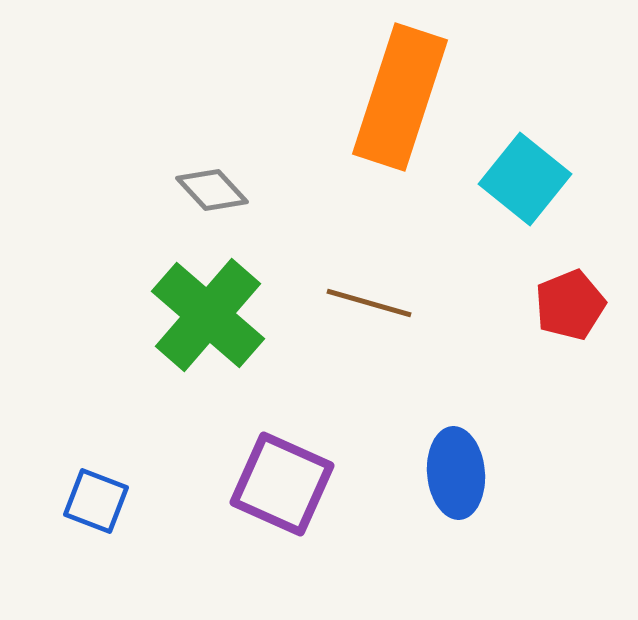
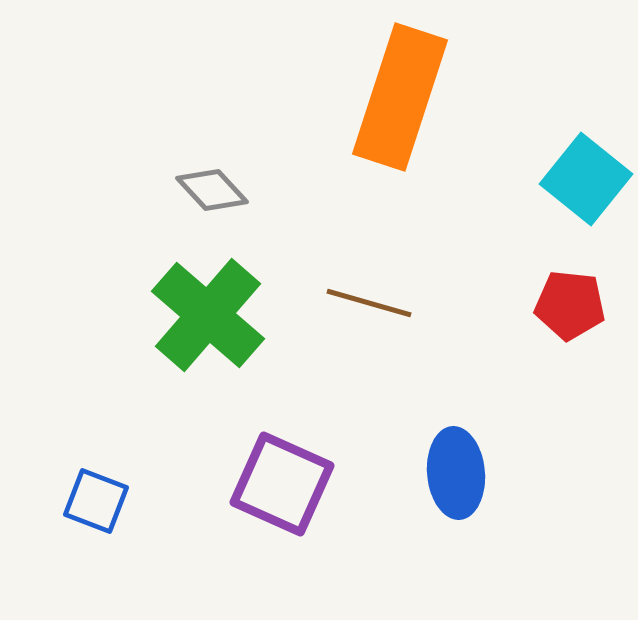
cyan square: moved 61 px right
red pentagon: rotated 28 degrees clockwise
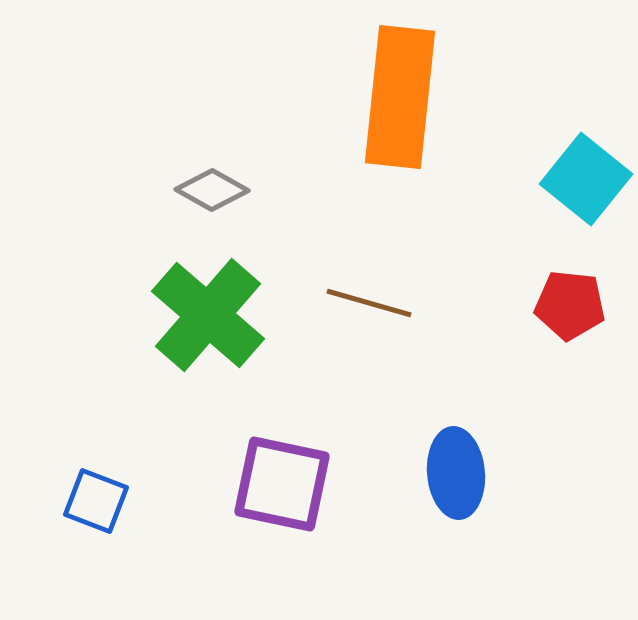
orange rectangle: rotated 12 degrees counterclockwise
gray diamond: rotated 18 degrees counterclockwise
purple square: rotated 12 degrees counterclockwise
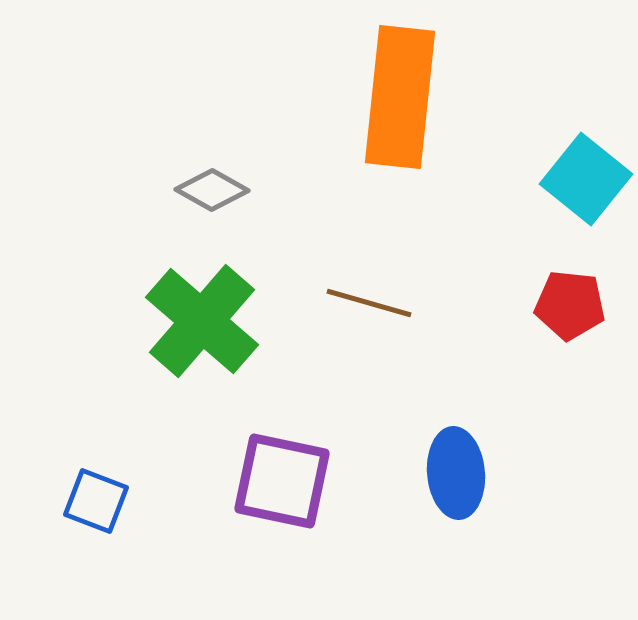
green cross: moved 6 px left, 6 px down
purple square: moved 3 px up
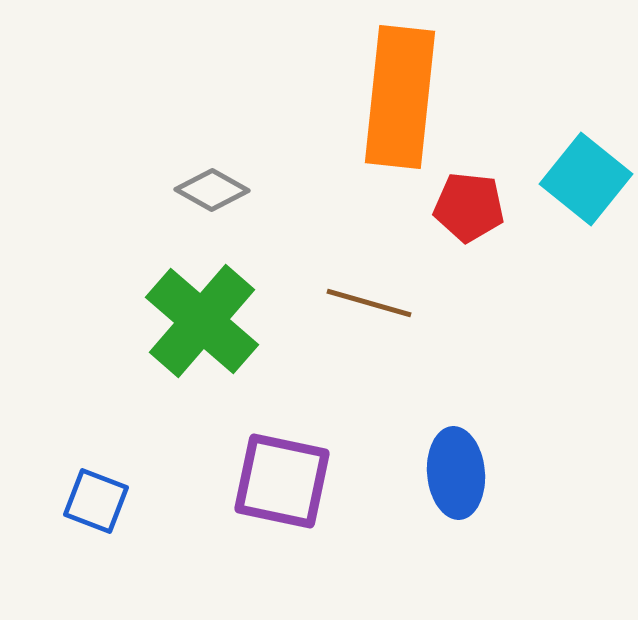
red pentagon: moved 101 px left, 98 px up
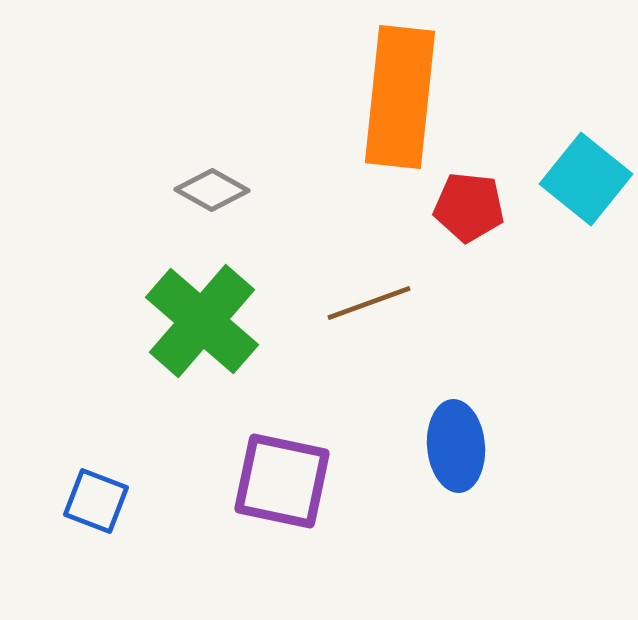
brown line: rotated 36 degrees counterclockwise
blue ellipse: moved 27 px up
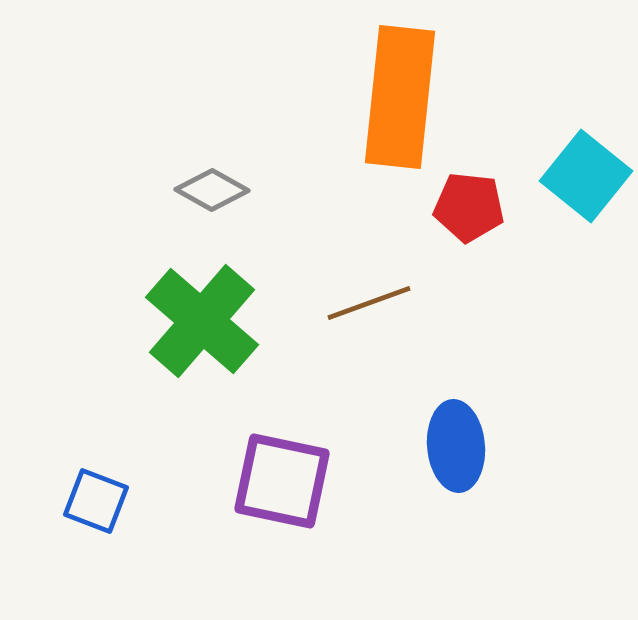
cyan square: moved 3 px up
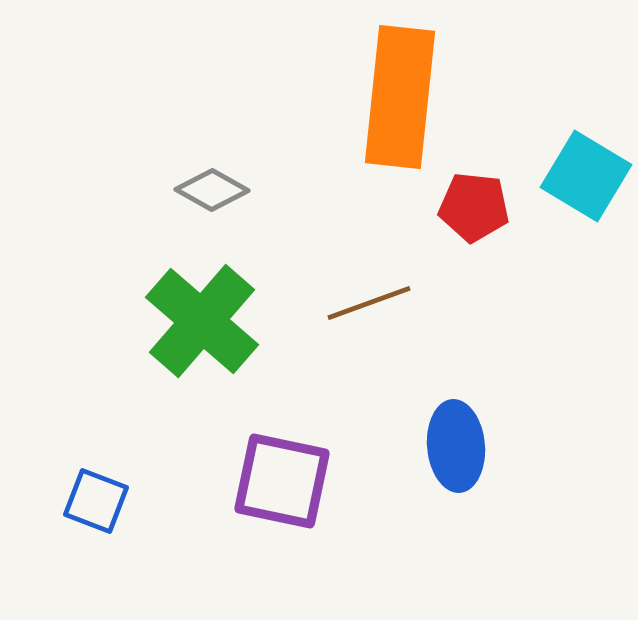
cyan square: rotated 8 degrees counterclockwise
red pentagon: moved 5 px right
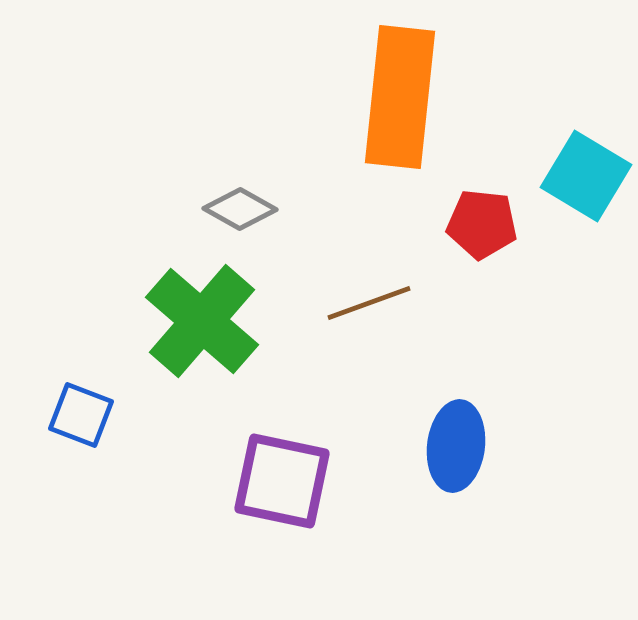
gray diamond: moved 28 px right, 19 px down
red pentagon: moved 8 px right, 17 px down
blue ellipse: rotated 12 degrees clockwise
blue square: moved 15 px left, 86 px up
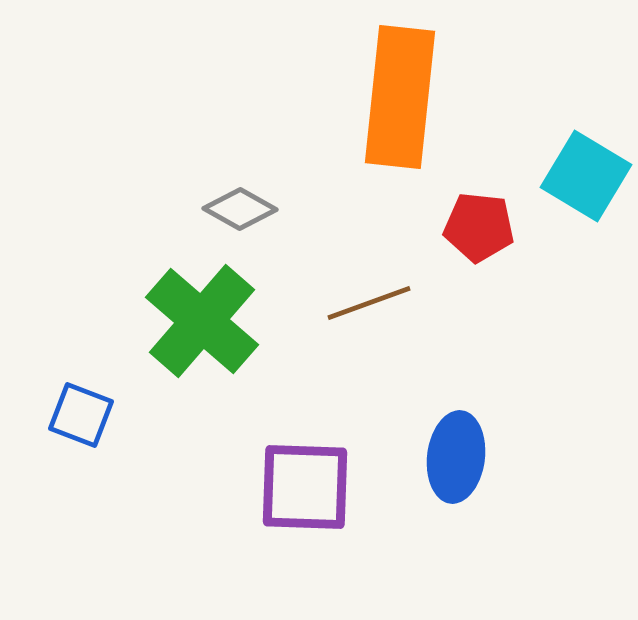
red pentagon: moved 3 px left, 3 px down
blue ellipse: moved 11 px down
purple square: moved 23 px right, 6 px down; rotated 10 degrees counterclockwise
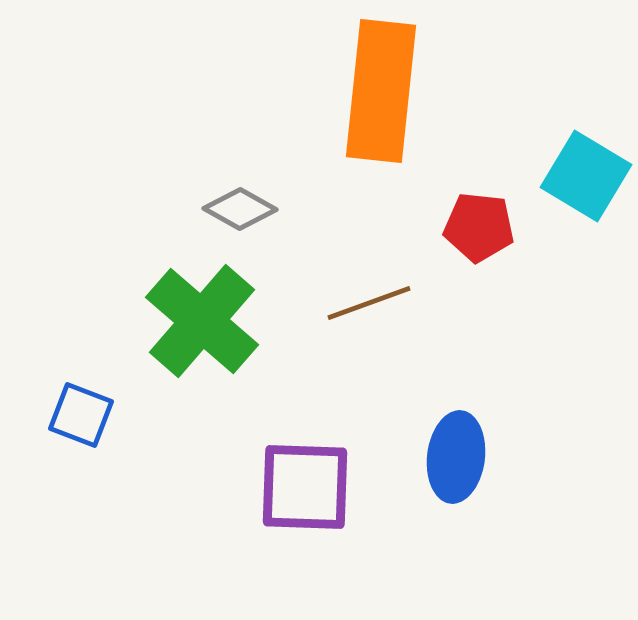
orange rectangle: moved 19 px left, 6 px up
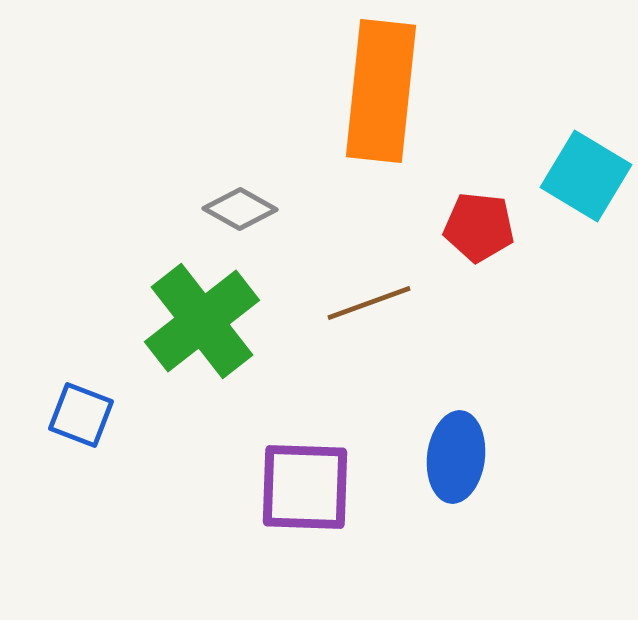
green cross: rotated 11 degrees clockwise
